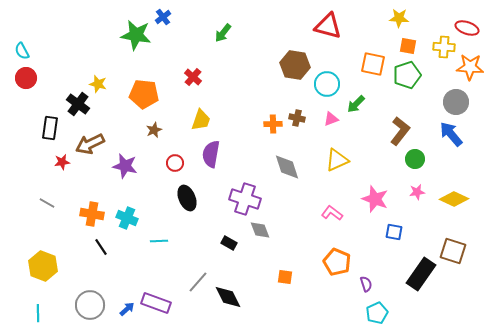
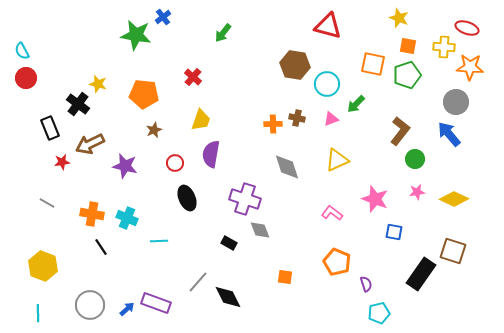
yellow star at (399, 18): rotated 18 degrees clockwise
black rectangle at (50, 128): rotated 30 degrees counterclockwise
blue arrow at (451, 134): moved 2 px left
cyan pentagon at (377, 313): moved 2 px right; rotated 10 degrees clockwise
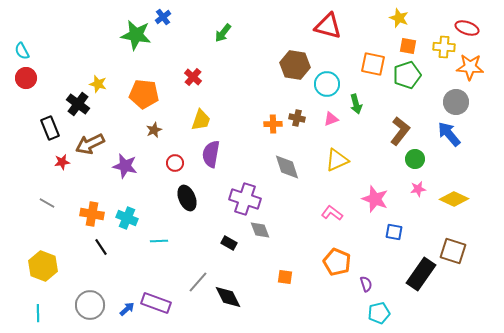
green arrow at (356, 104): rotated 60 degrees counterclockwise
pink star at (417, 192): moved 1 px right, 3 px up
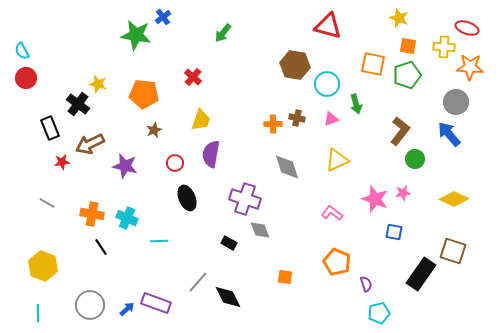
pink star at (418, 189): moved 15 px left, 4 px down
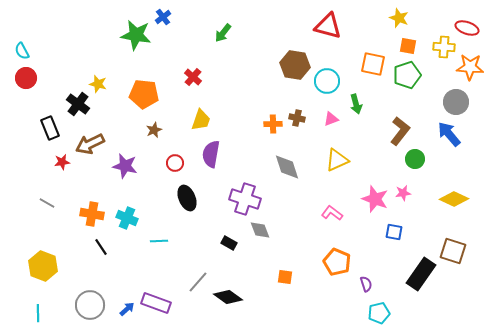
cyan circle at (327, 84): moved 3 px up
black diamond at (228, 297): rotated 28 degrees counterclockwise
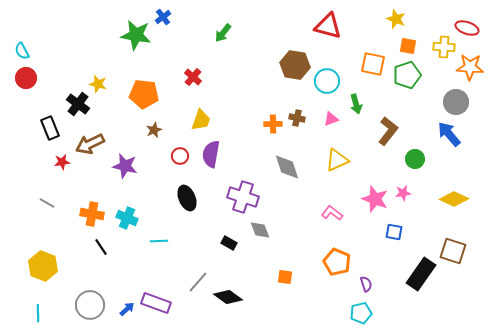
yellow star at (399, 18): moved 3 px left, 1 px down
brown L-shape at (400, 131): moved 12 px left
red circle at (175, 163): moved 5 px right, 7 px up
purple cross at (245, 199): moved 2 px left, 2 px up
cyan pentagon at (379, 313): moved 18 px left
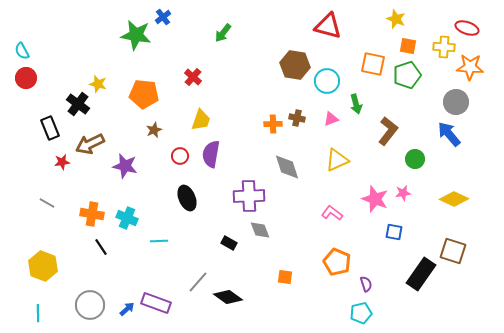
purple cross at (243, 197): moved 6 px right, 1 px up; rotated 20 degrees counterclockwise
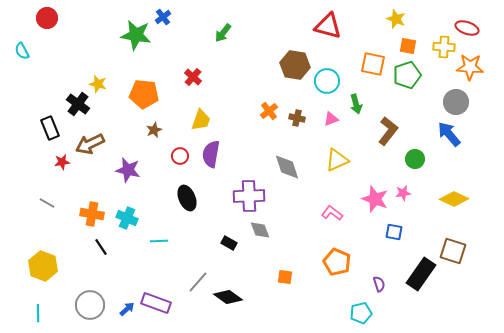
red circle at (26, 78): moved 21 px right, 60 px up
orange cross at (273, 124): moved 4 px left, 13 px up; rotated 36 degrees counterclockwise
purple star at (125, 166): moved 3 px right, 4 px down
purple semicircle at (366, 284): moved 13 px right
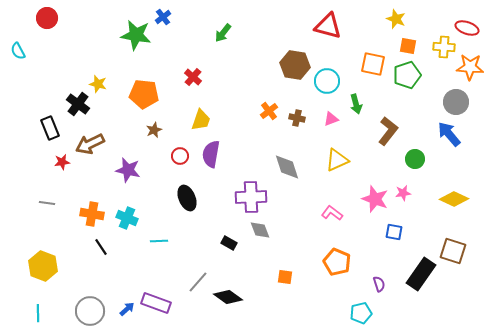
cyan semicircle at (22, 51): moved 4 px left
purple cross at (249, 196): moved 2 px right, 1 px down
gray line at (47, 203): rotated 21 degrees counterclockwise
gray circle at (90, 305): moved 6 px down
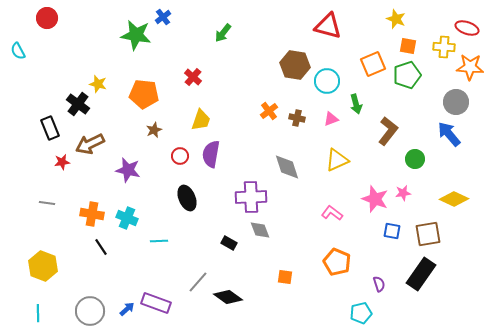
orange square at (373, 64): rotated 35 degrees counterclockwise
blue square at (394, 232): moved 2 px left, 1 px up
brown square at (453, 251): moved 25 px left, 17 px up; rotated 28 degrees counterclockwise
